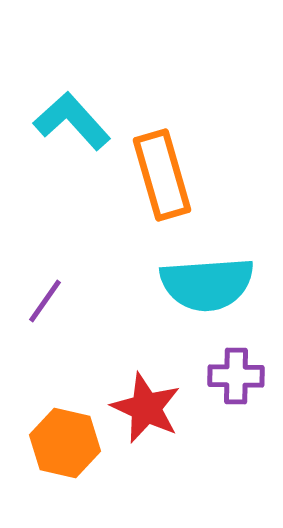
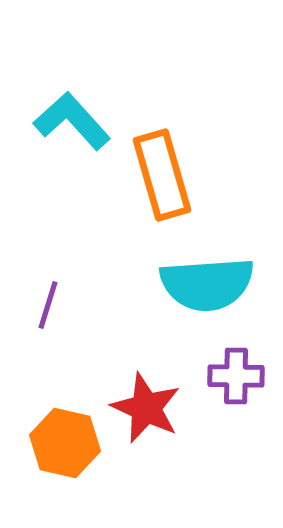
purple line: moved 3 px right, 4 px down; rotated 18 degrees counterclockwise
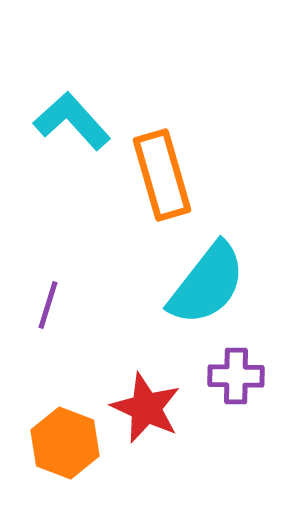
cyan semicircle: rotated 48 degrees counterclockwise
orange hexagon: rotated 8 degrees clockwise
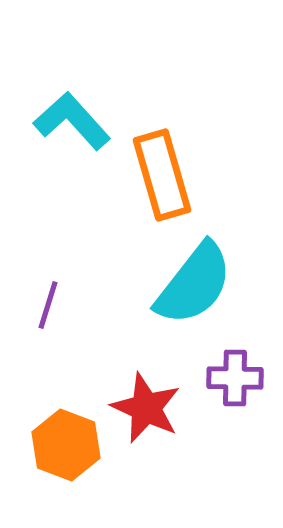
cyan semicircle: moved 13 px left
purple cross: moved 1 px left, 2 px down
orange hexagon: moved 1 px right, 2 px down
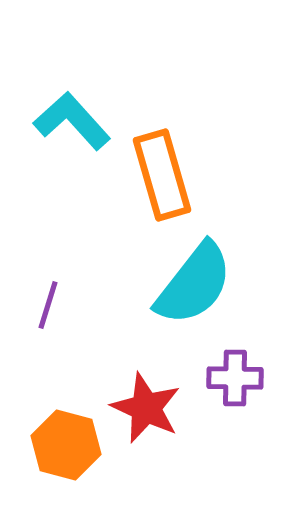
orange hexagon: rotated 6 degrees counterclockwise
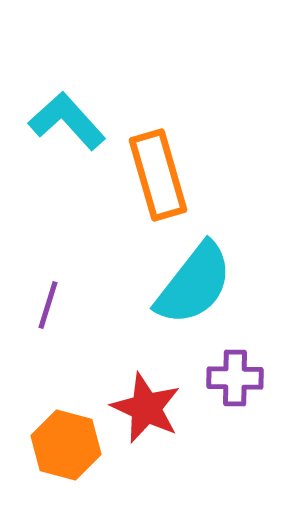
cyan L-shape: moved 5 px left
orange rectangle: moved 4 px left
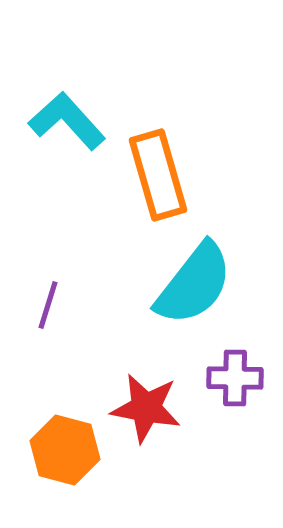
red star: rotated 14 degrees counterclockwise
orange hexagon: moved 1 px left, 5 px down
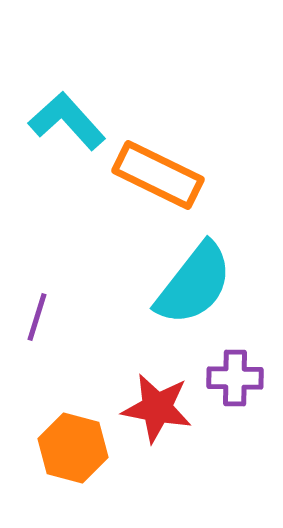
orange rectangle: rotated 48 degrees counterclockwise
purple line: moved 11 px left, 12 px down
red star: moved 11 px right
orange hexagon: moved 8 px right, 2 px up
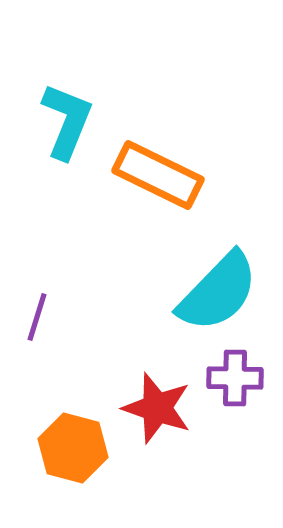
cyan L-shape: rotated 64 degrees clockwise
cyan semicircle: moved 24 px right, 8 px down; rotated 6 degrees clockwise
red star: rotated 8 degrees clockwise
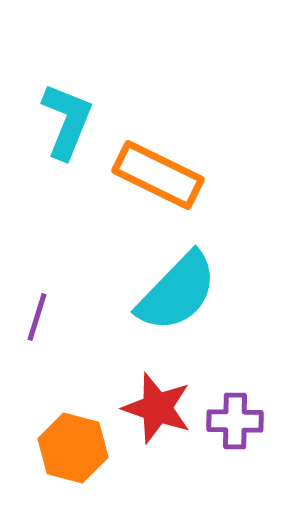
cyan semicircle: moved 41 px left
purple cross: moved 43 px down
